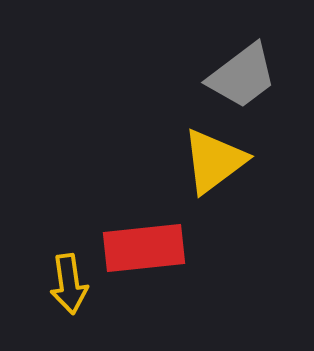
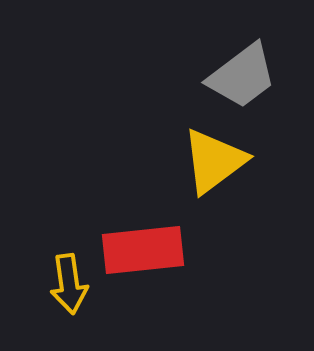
red rectangle: moved 1 px left, 2 px down
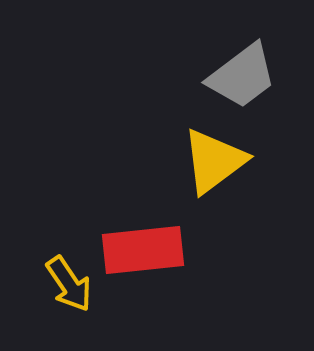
yellow arrow: rotated 26 degrees counterclockwise
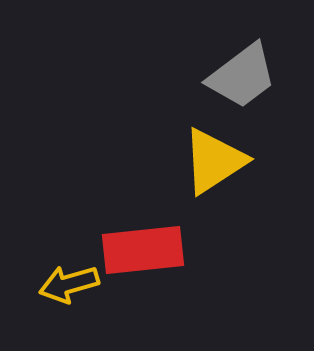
yellow triangle: rotated 4 degrees clockwise
yellow arrow: rotated 108 degrees clockwise
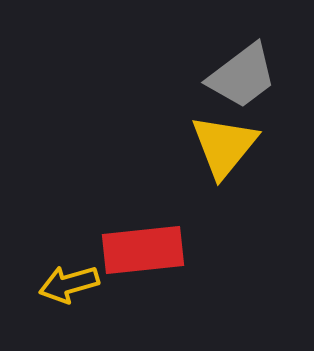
yellow triangle: moved 10 px right, 15 px up; rotated 18 degrees counterclockwise
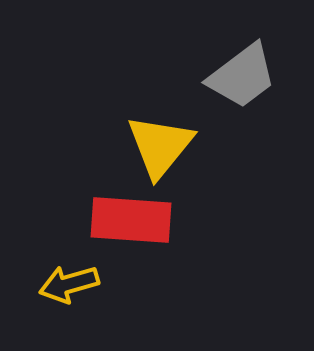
yellow triangle: moved 64 px left
red rectangle: moved 12 px left, 30 px up; rotated 10 degrees clockwise
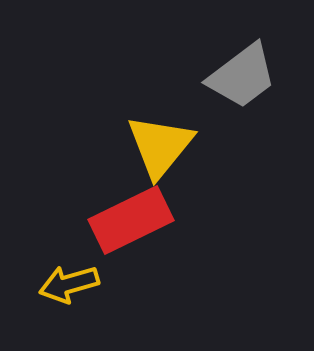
red rectangle: rotated 30 degrees counterclockwise
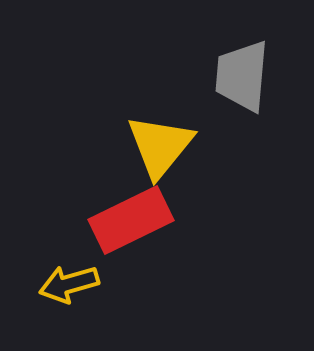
gray trapezoid: rotated 132 degrees clockwise
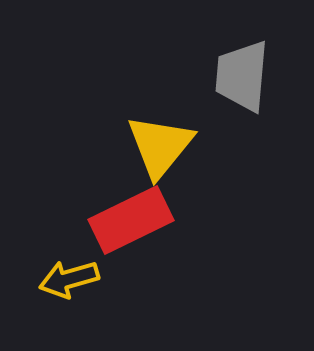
yellow arrow: moved 5 px up
